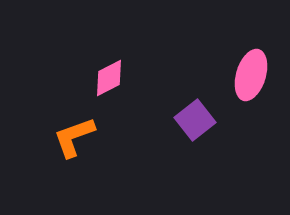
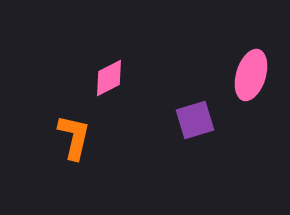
purple square: rotated 21 degrees clockwise
orange L-shape: rotated 123 degrees clockwise
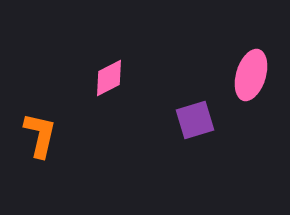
orange L-shape: moved 34 px left, 2 px up
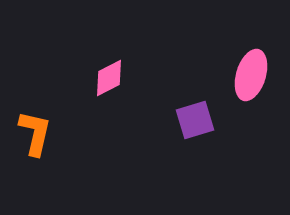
orange L-shape: moved 5 px left, 2 px up
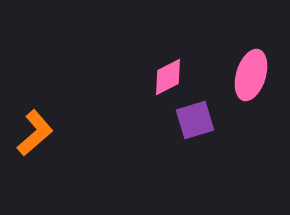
pink diamond: moved 59 px right, 1 px up
orange L-shape: rotated 36 degrees clockwise
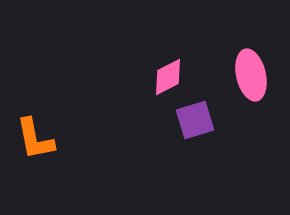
pink ellipse: rotated 30 degrees counterclockwise
orange L-shape: moved 6 px down; rotated 120 degrees clockwise
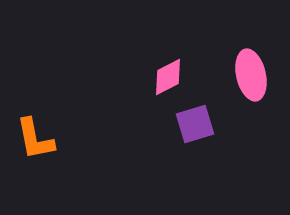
purple square: moved 4 px down
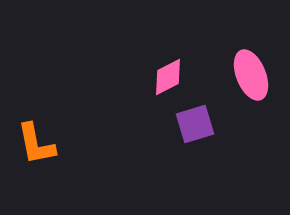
pink ellipse: rotated 9 degrees counterclockwise
orange L-shape: moved 1 px right, 5 px down
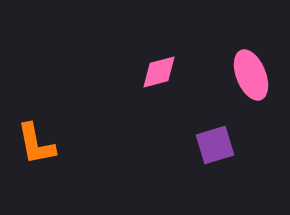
pink diamond: moved 9 px left, 5 px up; rotated 12 degrees clockwise
purple square: moved 20 px right, 21 px down
